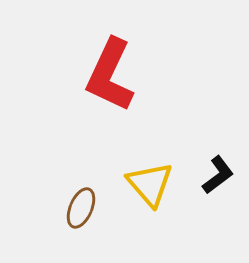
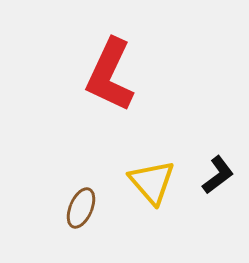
yellow triangle: moved 2 px right, 2 px up
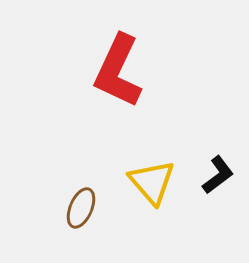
red L-shape: moved 8 px right, 4 px up
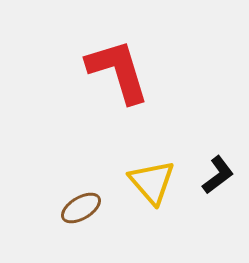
red L-shape: rotated 138 degrees clockwise
brown ellipse: rotated 36 degrees clockwise
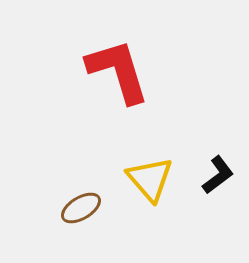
yellow triangle: moved 2 px left, 3 px up
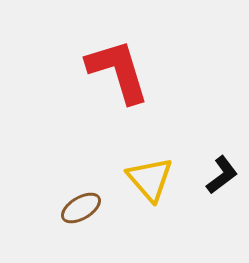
black L-shape: moved 4 px right
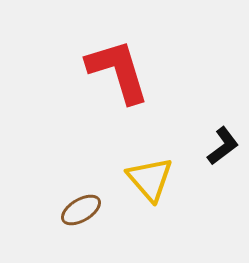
black L-shape: moved 1 px right, 29 px up
brown ellipse: moved 2 px down
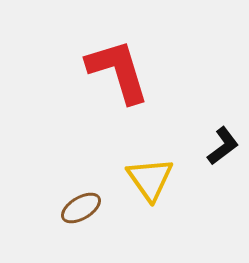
yellow triangle: rotated 6 degrees clockwise
brown ellipse: moved 2 px up
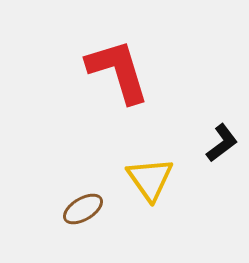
black L-shape: moved 1 px left, 3 px up
brown ellipse: moved 2 px right, 1 px down
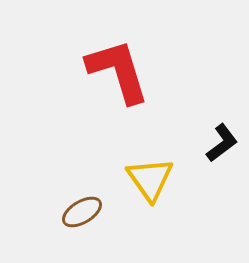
brown ellipse: moved 1 px left, 3 px down
